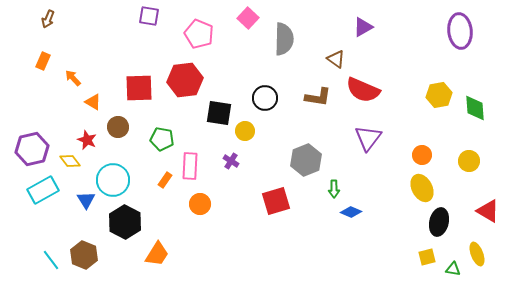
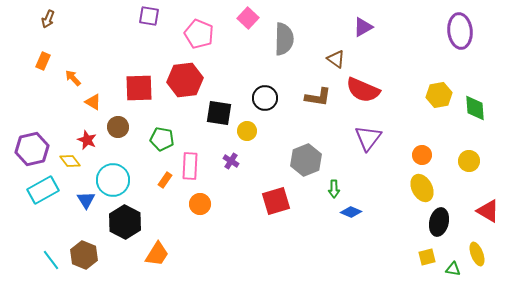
yellow circle at (245, 131): moved 2 px right
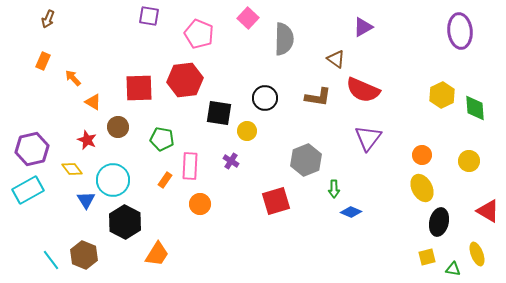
yellow hexagon at (439, 95): moved 3 px right; rotated 15 degrees counterclockwise
yellow diamond at (70, 161): moved 2 px right, 8 px down
cyan rectangle at (43, 190): moved 15 px left
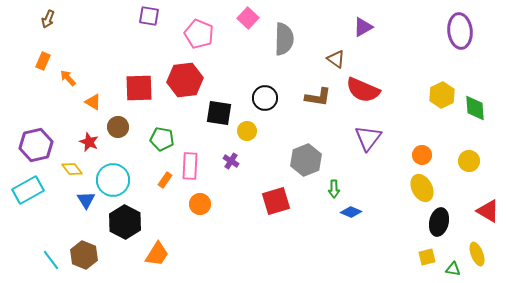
orange arrow at (73, 78): moved 5 px left
red star at (87, 140): moved 2 px right, 2 px down
purple hexagon at (32, 149): moved 4 px right, 4 px up
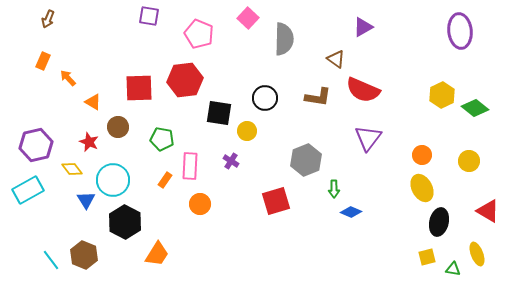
green diamond at (475, 108): rotated 48 degrees counterclockwise
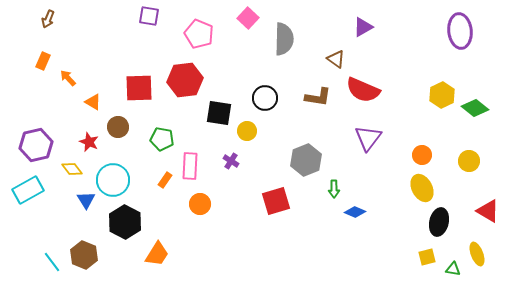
blue diamond at (351, 212): moved 4 px right
cyan line at (51, 260): moved 1 px right, 2 px down
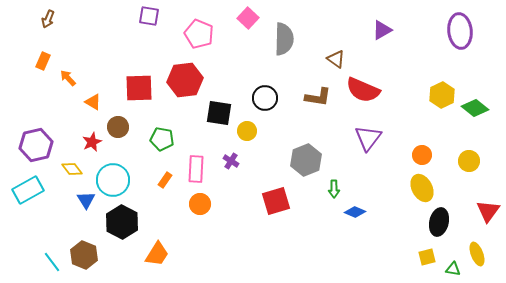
purple triangle at (363, 27): moved 19 px right, 3 px down
red star at (89, 142): moved 3 px right; rotated 24 degrees clockwise
pink rectangle at (190, 166): moved 6 px right, 3 px down
red triangle at (488, 211): rotated 35 degrees clockwise
black hexagon at (125, 222): moved 3 px left
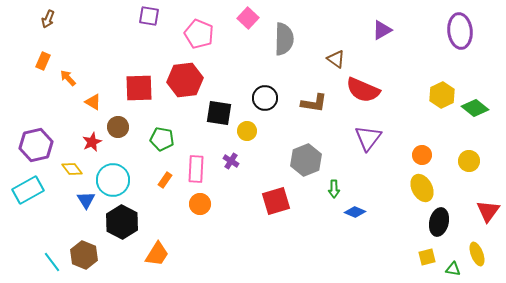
brown L-shape at (318, 97): moved 4 px left, 6 px down
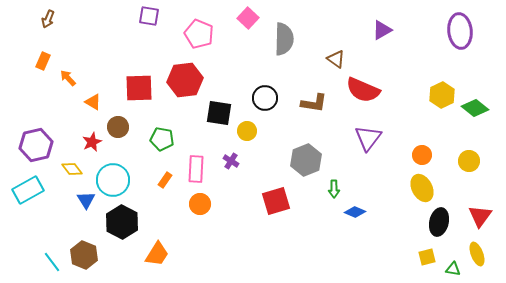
red triangle at (488, 211): moved 8 px left, 5 px down
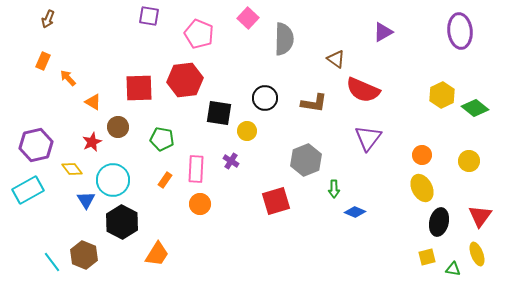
purple triangle at (382, 30): moved 1 px right, 2 px down
